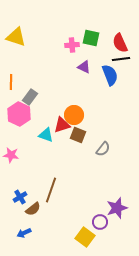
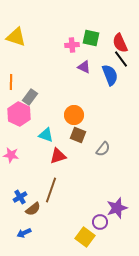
black line: rotated 60 degrees clockwise
red triangle: moved 4 px left, 31 px down
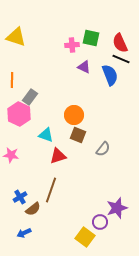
black line: rotated 30 degrees counterclockwise
orange line: moved 1 px right, 2 px up
